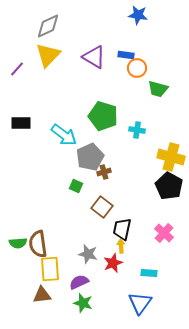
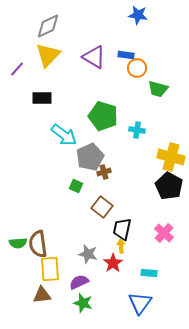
black rectangle: moved 21 px right, 25 px up
red star: rotated 12 degrees counterclockwise
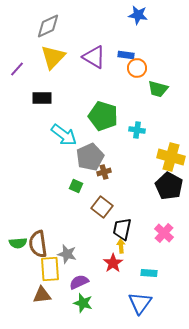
yellow triangle: moved 5 px right, 2 px down
gray star: moved 21 px left
